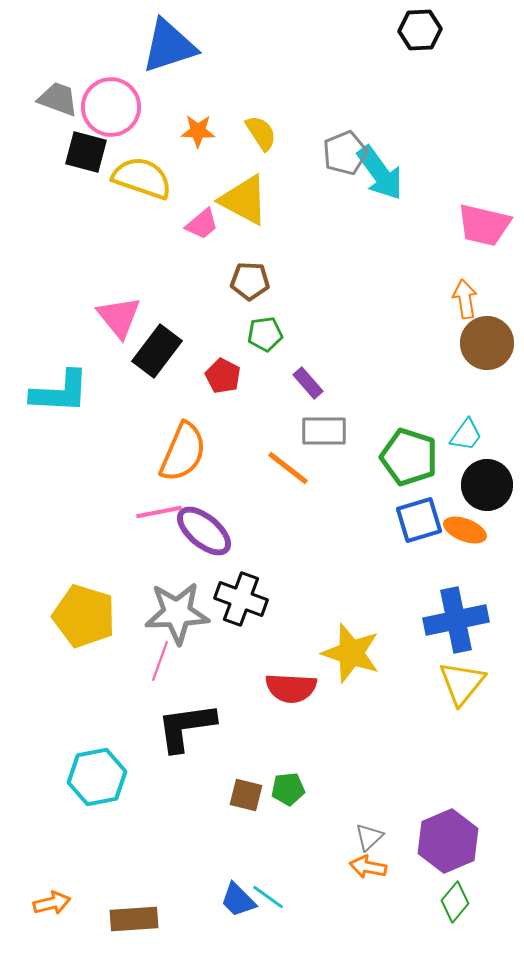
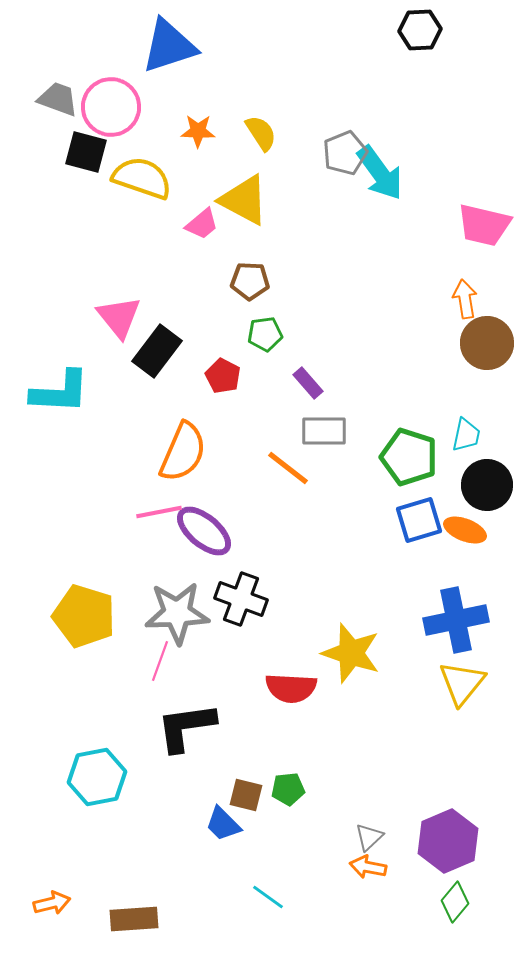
cyan trapezoid at (466, 435): rotated 24 degrees counterclockwise
blue trapezoid at (238, 900): moved 15 px left, 76 px up
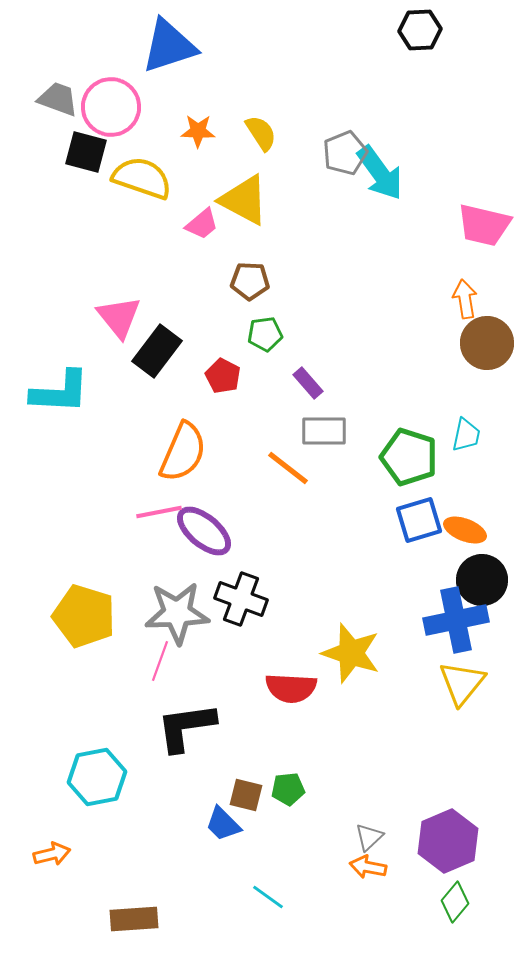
black circle at (487, 485): moved 5 px left, 95 px down
orange arrow at (52, 903): moved 49 px up
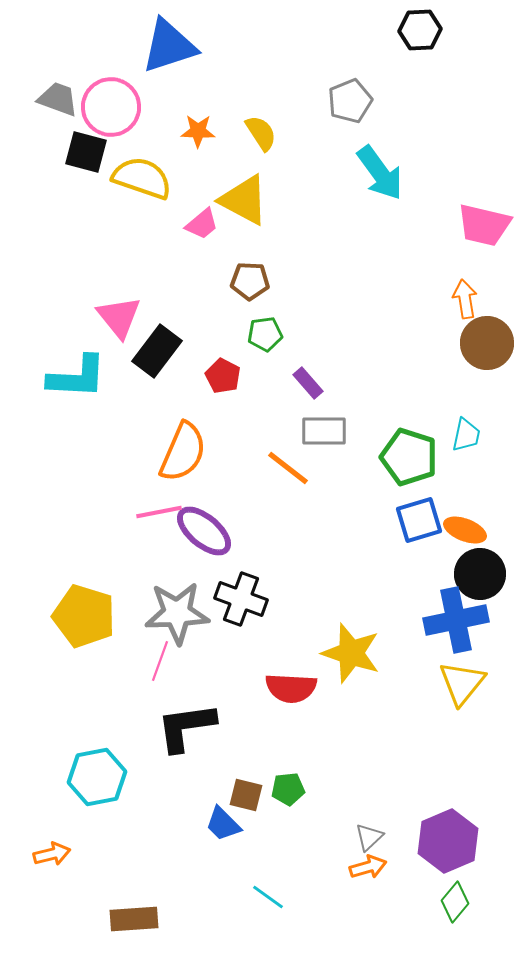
gray pentagon at (345, 153): moved 5 px right, 52 px up
cyan L-shape at (60, 392): moved 17 px right, 15 px up
black circle at (482, 580): moved 2 px left, 6 px up
orange arrow at (368, 867): rotated 153 degrees clockwise
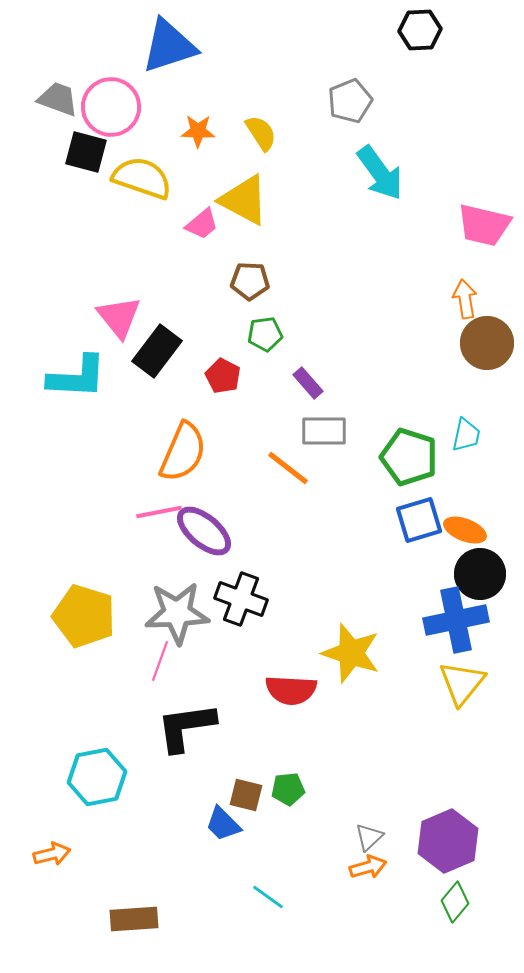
red semicircle at (291, 688): moved 2 px down
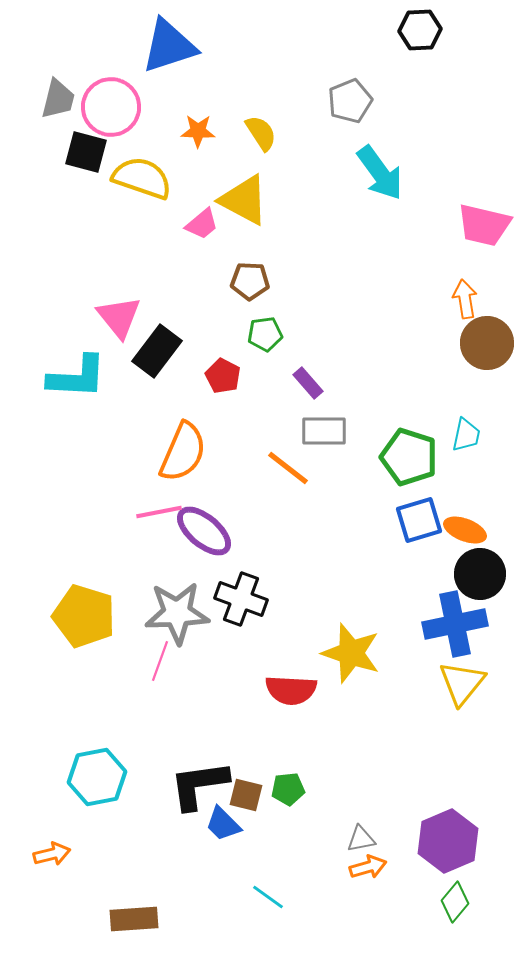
gray trapezoid at (58, 99): rotated 84 degrees clockwise
blue cross at (456, 620): moved 1 px left, 4 px down
black L-shape at (186, 727): moved 13 px right, 58 px down
gray triangle at (369, 837): moved 8 px left, 2 px down; rotated 32 degrees clockwise
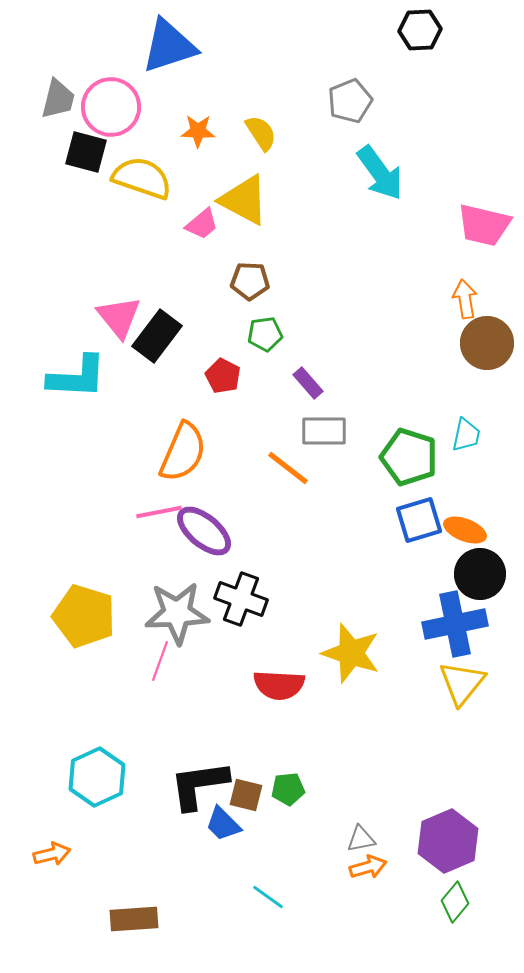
black rectangle at (157, 351): moved 15 px up
red semicircle at (291, 690): moved 12 px left, 5 px up
cyan hexagon at (97, 777): rotated 14 degrees counterclockwise
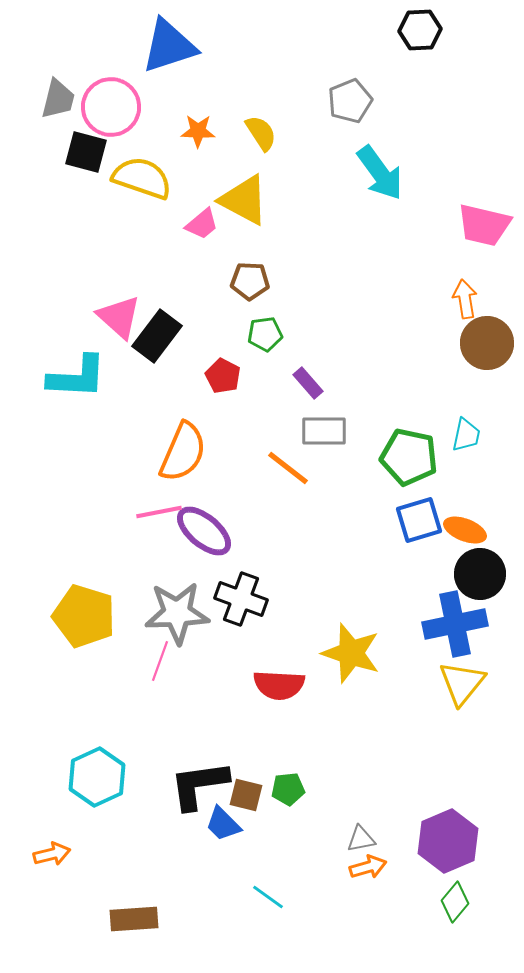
pink triangle at (119, 317): rotated 9 degrees counterclockwise
green pentagon at (409, 457): rotated 6 degrees counterclockwise
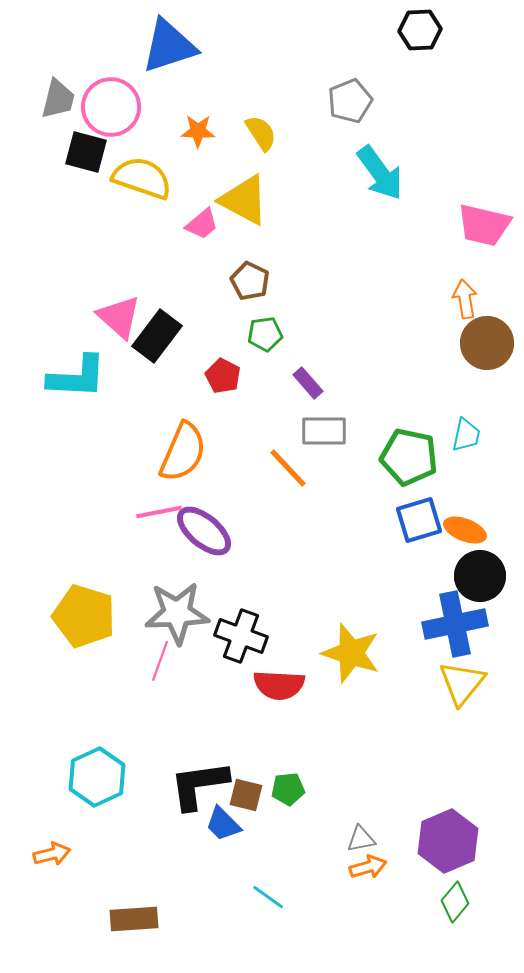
brown pentagon at (250, 281): rotated 24 degrees clockwise
orange line at (288, 468): rotated 9 degrees clockwise
black circle at (480, 574): moved 2 px down
black cross at (241, 599): moved 37 px down
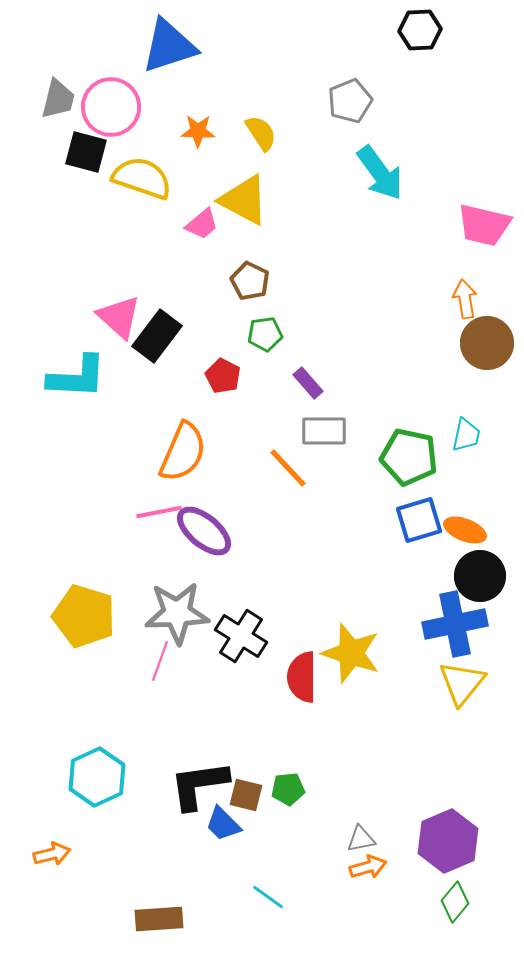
black cross at (241, 636): rotated 12 degrees clockwise
red semicircle at (279, 685): moved 23 px right, 8 px up; rotated 87 degrees clockwise
brown rectangle at (134, 919): moved 25 px right
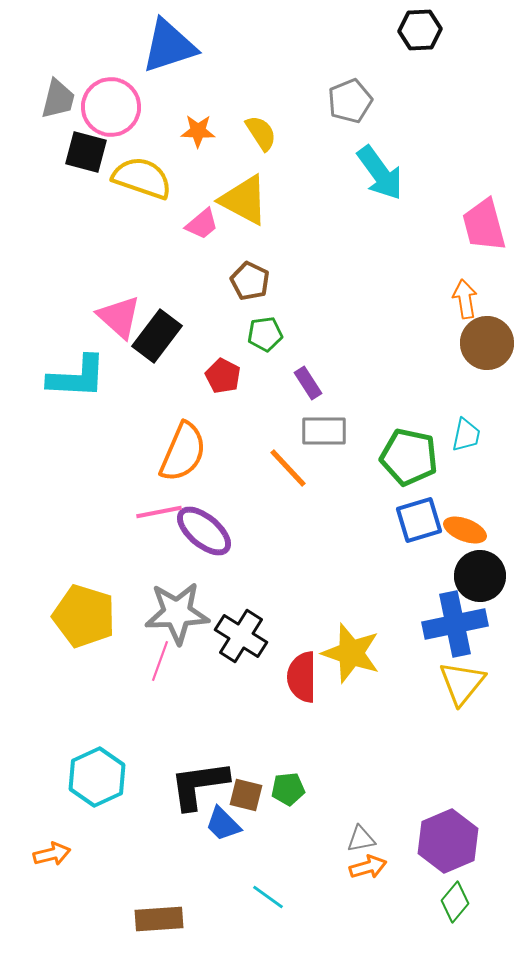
pink trapezoid at (484, 225): rotated 62 degrees clockwise
purple rectangle at (308, 383): rotated 8 degrees clockwise
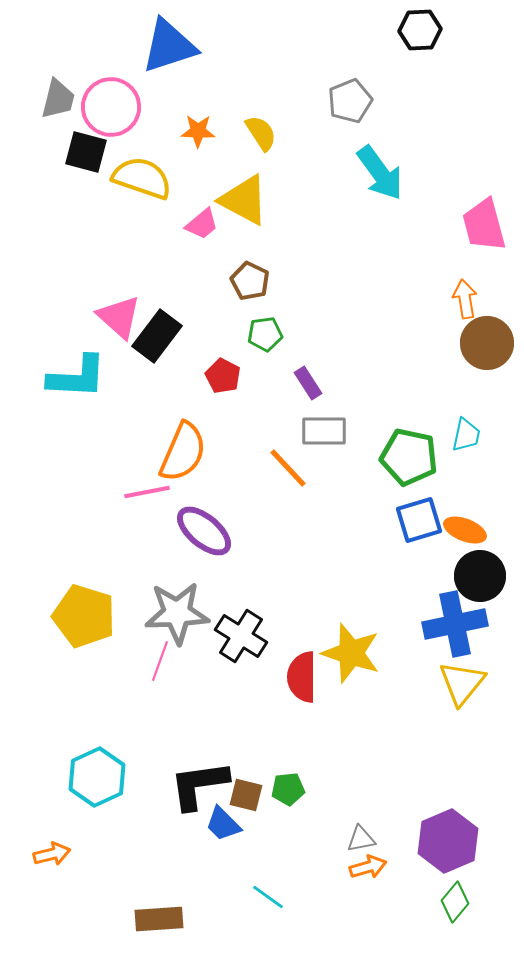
pink line at (159, 512): moved 12 px left, 20 px up
